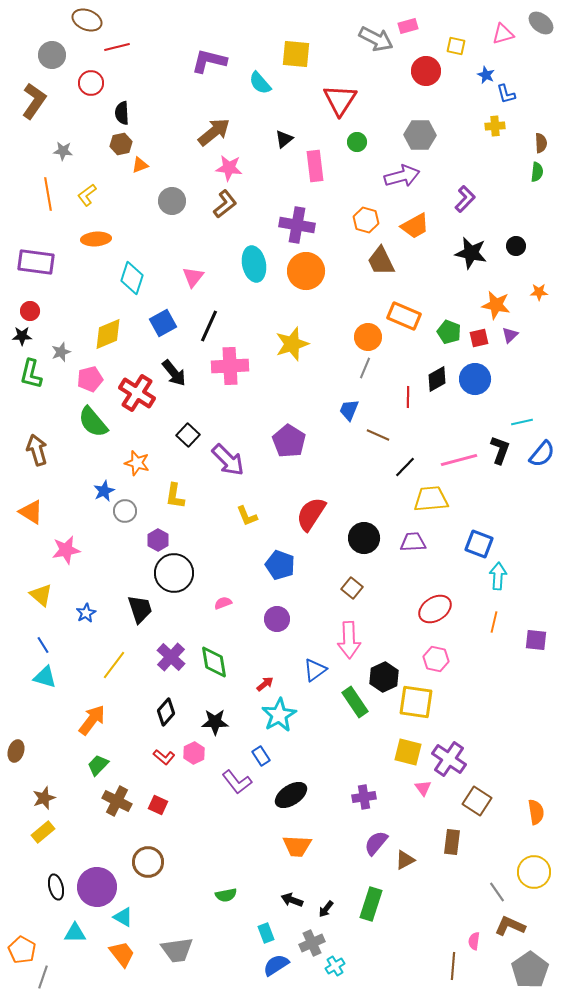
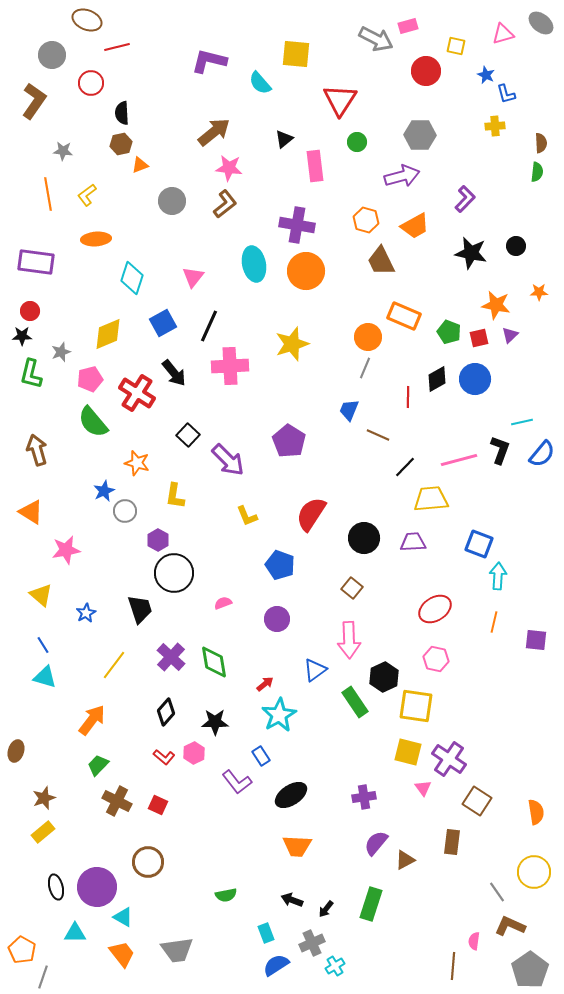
yellow square at (416, 702): moved 4 px down
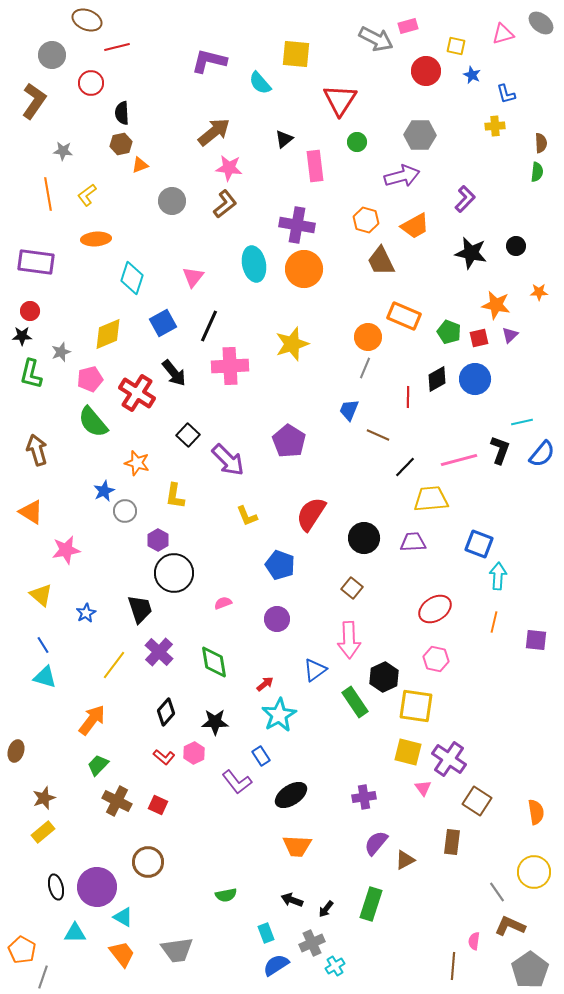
blue star at (486, 75): moved 14 px left
orange circle at (306, 271): moved 2 px left, 2 px up
purple cross at (171, 657): moved 12 px left, 5 px up
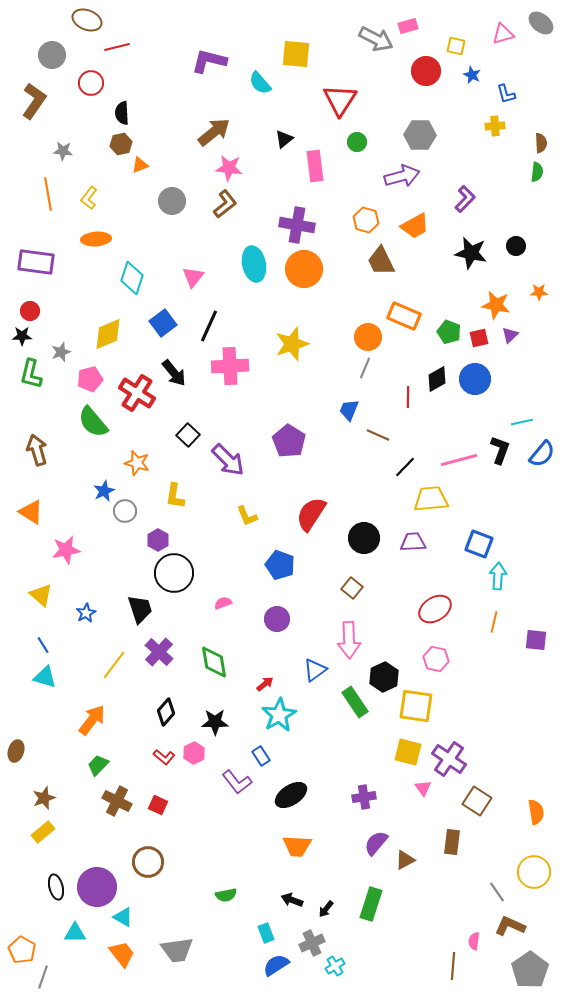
yellow L-shape at (87, 195): moved 2 px right, 3 px down; rotated 15 degrees counterclockwise
blue square at (163, 323): rotated 8 degrees counterclockwise
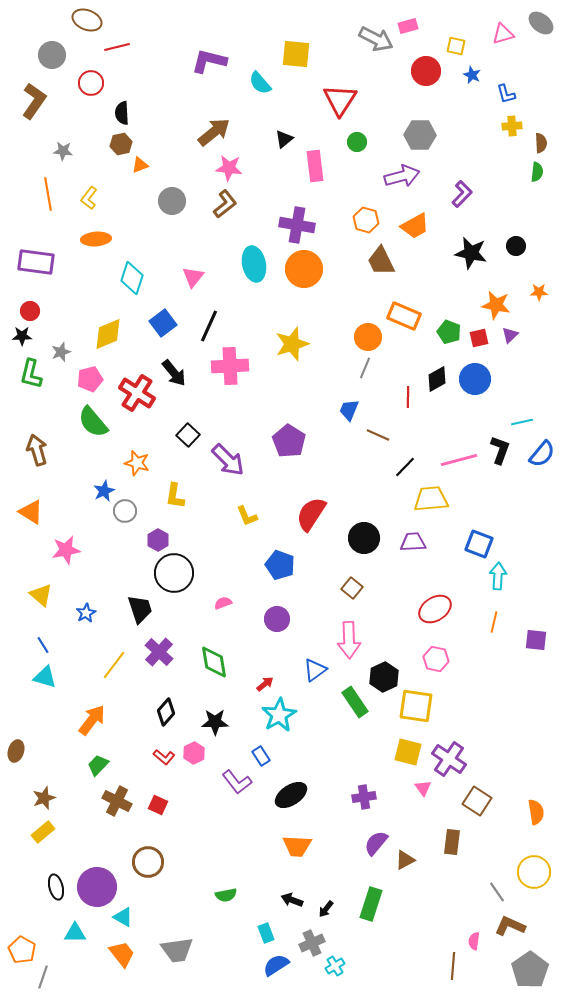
yellow cross at (495, 126): moved 17 px right
purple L-shape at (465, 199): moved 3 px left, 5 px up
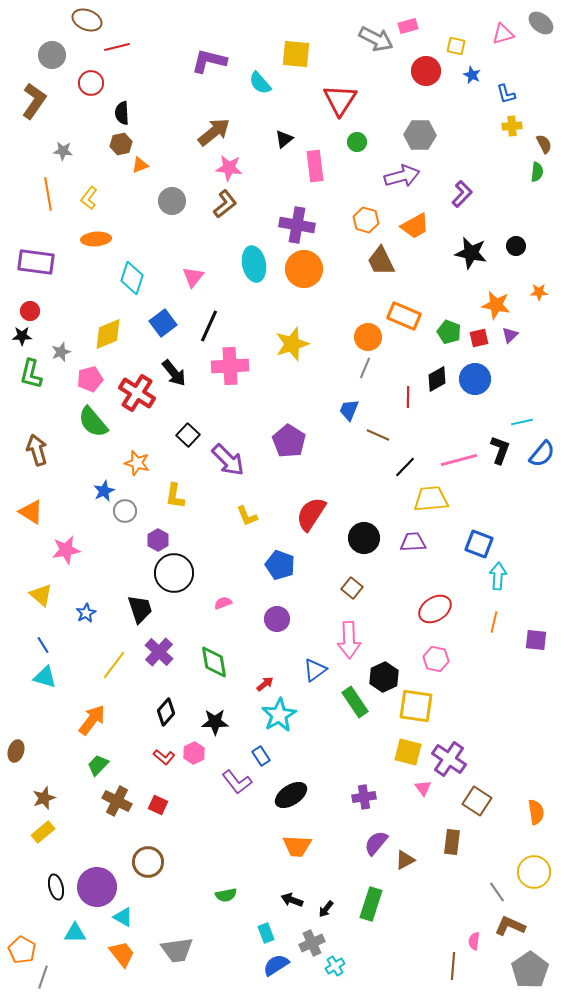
brown semicircle at (541, 143): moved 3 px right, 1 px down; rotated 24 degrees counterclockwise
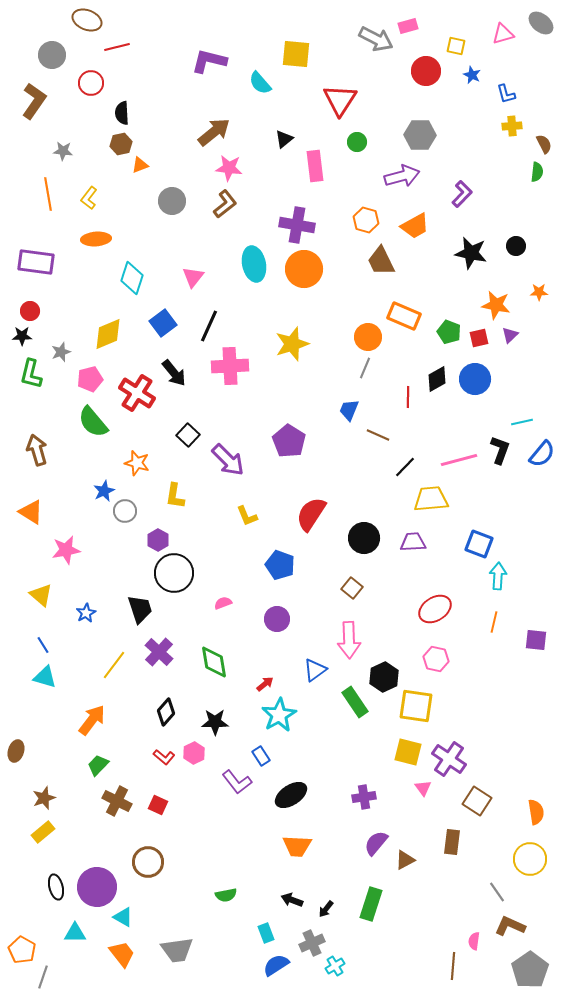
yellow circle at (534, 872): moved 4 px left, 13 px up
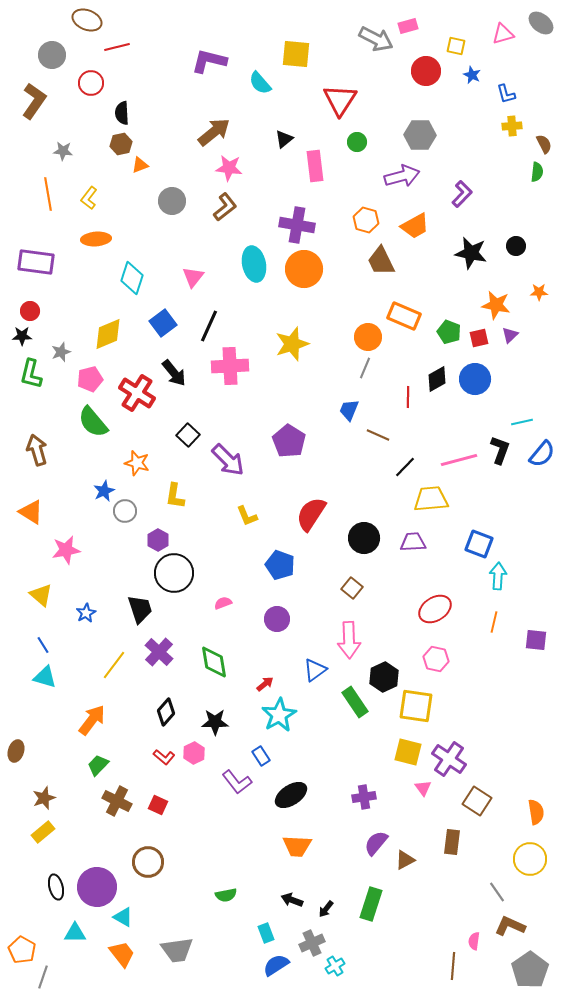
brown L-shape at (225, 204): moved 3 px down
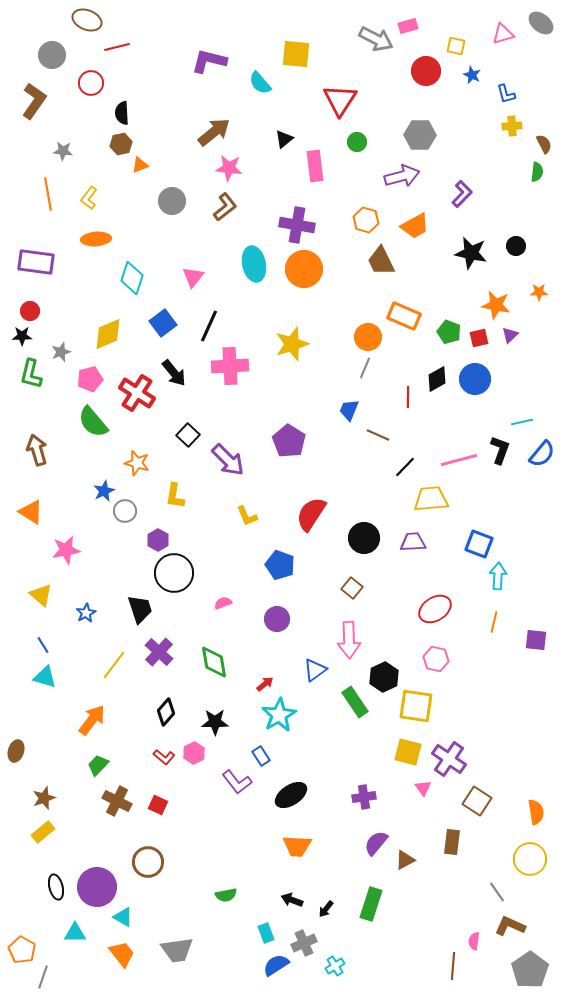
gray cross at (312, 943): moved 8 px left
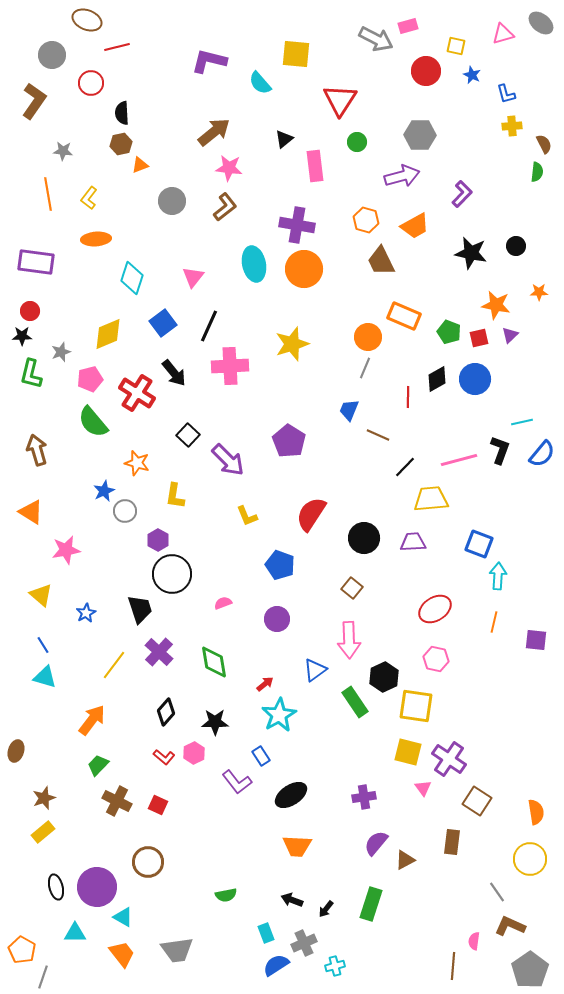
black circle at (174, 573): moved 2 px left, 1 px down
cyan cross at (335, 966): rotated 18 degrees clockwise
